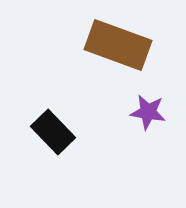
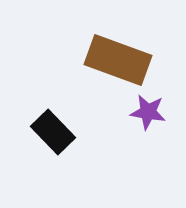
brown rectangle: moved 15 px down
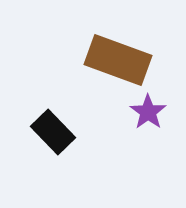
purple star: rotated 27 degrees clockwise
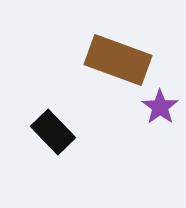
purple star: moved 12 px right, 5 px up
